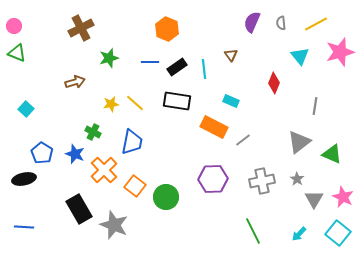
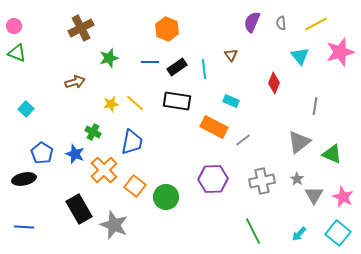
gray triangle at (314, 199): moved 4 px up
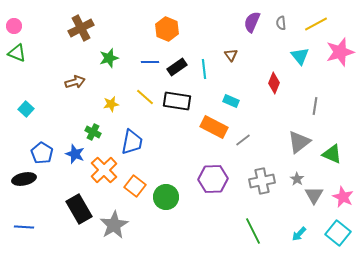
yellow line at (135, 103): moved 10 px right, 6 px up
gray star at (114, 225): rotated 20 degrees clockwise
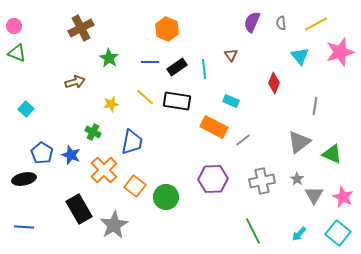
green star at (109, 58): rotated 24 degrees counterclockwise
blue star at (75, 154): moved 4 px left, 1 px down
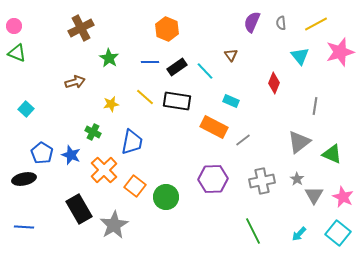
cyan line at (204, 69): moved 1 px right, 2 px down; rotated 36 degrees counterclockwise
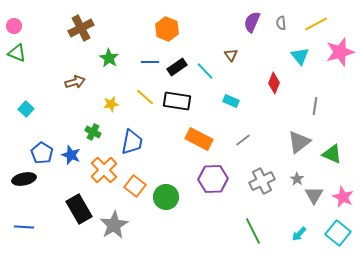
orange rectangle at (214, 127): moved 15 px left, 12 px down
gray cross at (262, 181): rotated 15 degrees counterclockwise
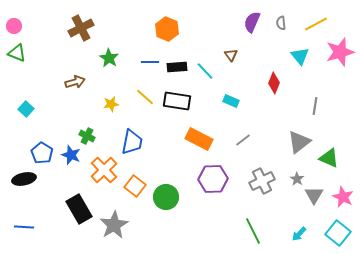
black rectangle at (177, 67): rotated 30 degrees clockwise
green cross at (93, 132): moved 6 px left, 4 px down
green triangle at (332, 154): moved 3 px left, 4 px down
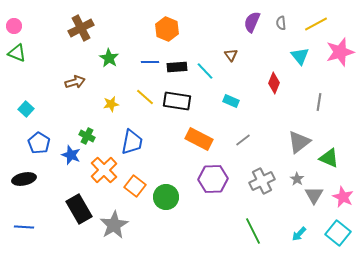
gray line at (315, 106): moved 4 px right, 4 px up
blue pentagon at (42, 153): moved 3 px left, 10 px up
